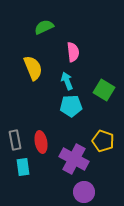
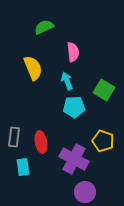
cyan pentagon: moved 3 px right, 1 px down
gray rectangle: moved 1 px left, 3 px up; rotated 18 degrees clockwise
purple circle: moved 1 px right
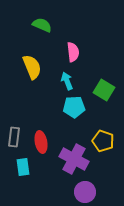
green semicircle: moved 2 px left, 2 px up; rotated 48 degrees clockwise
yellow semicircle: moved 1 px left, 1 px up
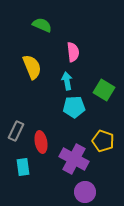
cyan arrow: rotated 12 degrees clockwise
gray rectangle: moved 2 px right, 6 px up; rotated 18 degrees clockwise
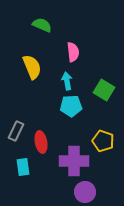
cyan pentagon: moved 3 px left, 1 px up
purple cross: moved 2 px down; rotated 28 degrees counterclockwise
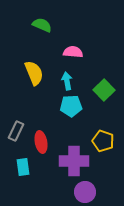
pink semicircle: rotated 78 degrees counterclockwise
yellow semicircle: moved 2 px right, 6 px down
green square: rotated 15 degrees clockwise
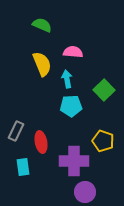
yellow semicircle: moved 8 px right, 9 px up
cyan arrow: moved 2 px up
